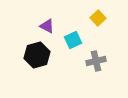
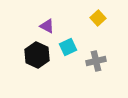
cyan square: moved 5 px left, 7 px down
black hexagon: rotated 20 degrees counterclockwise
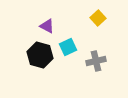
black hexagon: moved 3 px right; rotated 10 degrees counterclockwise
